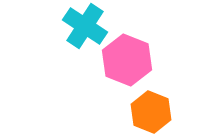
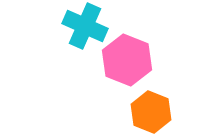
cyan cross: rotated 9 degrees counterclockwise
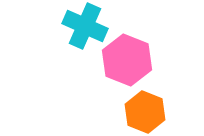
orange hexagon: moved 6 px left
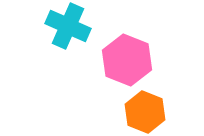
cyan cross: moved 17 px left
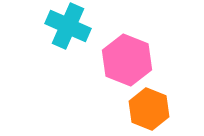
orange hexagon: moved 4 px right, 3 px up
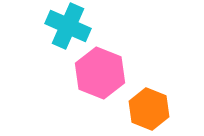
pink hexagon: moved 27 px left, 13 px down
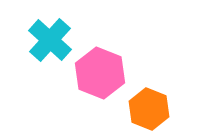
cyan cross: moved 18 px left, 14 px down; rotated 18 degrees clockwise
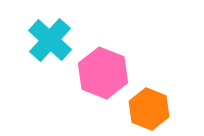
pink hexagon: moved 3 px right
